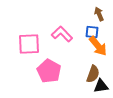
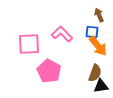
brown arrow: moved 1 px down
brown semicircle: moved 2 px right, 1 px up
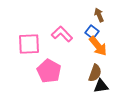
blue square: rotated 32 degrees clockwise
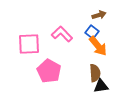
brown arrow: rotated 96 degrees clockwise
brown semicircle: rotated 24 degrees counterclockwise
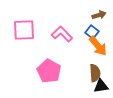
pink square: moved 5 px left, 14 px up
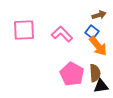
pink pentagon: moved 23 px right, 3 px down
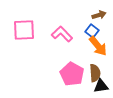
blue square: moved 1 px up
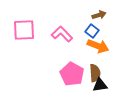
orange arrow: rotated 30 degrees counterclockwise
black triangle: moved 1 px left, 1 px up
